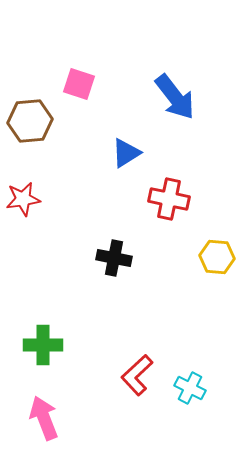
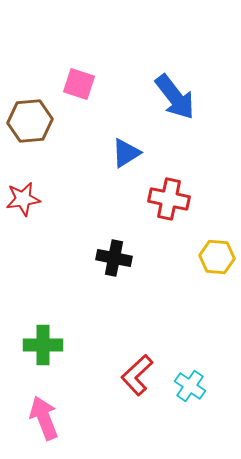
cyan cross: moved 2 px up; rotated 8 degrees clockwise
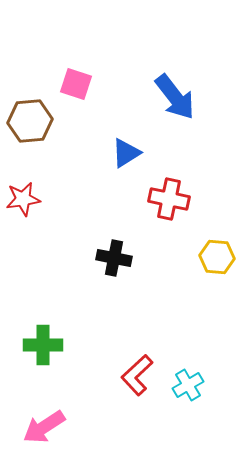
pink square: moved 3 px left
cyan cross: moved 2 px left, 1 px up; rotated 24 degrees clockwise
pink arrow: moved 9 px down; rotated 102 degrees counterclockwise
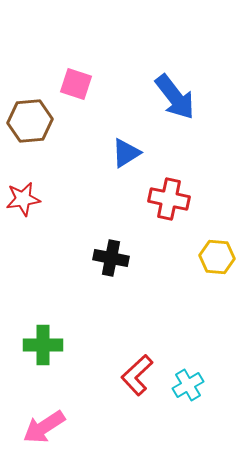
black cross: moved 3 px left
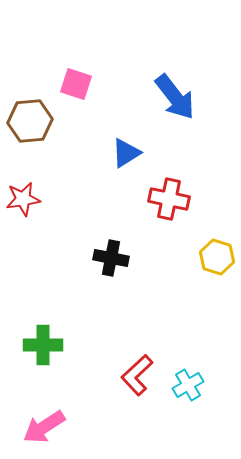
yellow hexagon: rotated 12 degrees clockwise
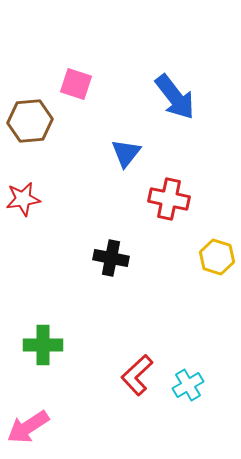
blue triangle: rotated 20 degrees counterclockwise
pink arrow: moved 16 px left
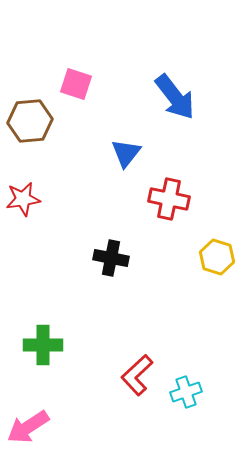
cyan cross: moved 2 px left, 7 px down; rotated 12 degrees clockwise
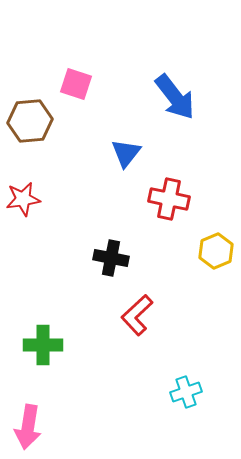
yellow hexagon: moved 1 px left, 6 px up; rotated 20 degrees clockwise
red L-shape: moved 60 px up
pink arrow: rotated 48 degrees counterclockwise
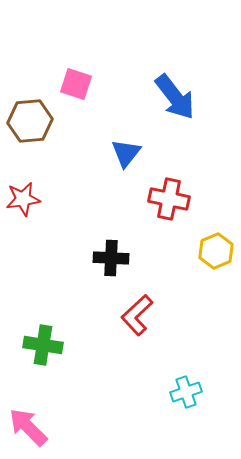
black cross: rotated 8 degrees counterclockwise
green cross: rotated 9 degrees clockwise
pink arrow: rotated 126 degrees clockwise
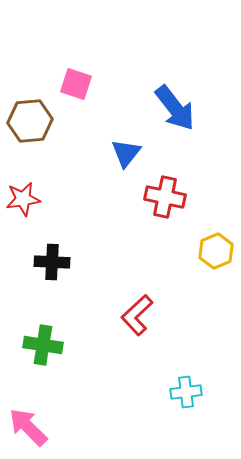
blue arrow: moved 11 px down
red cross: moved 4 px left, 2 px up
black cross: moved 59 px left, 4 px down
cyan cross: rotated 12 degrees clockwise
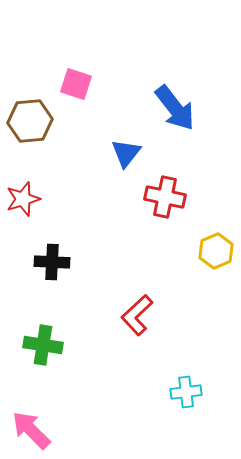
red star: rotated 8 degrees counterclockwise
pink arrow: moved 3 px right, 3 px down
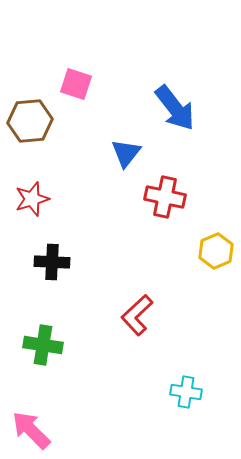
red star: moved 9 px right
cyan cross: rotated 16 degrees clockwise
